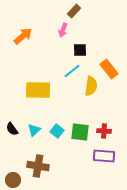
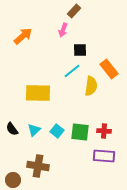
yellow rectangle: moved 3 px down
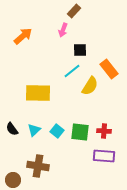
yellow semicircle: moved 1 px left; rotated 24 degrees clockwise
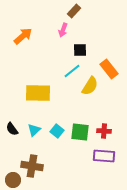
brown cross: moved 6 px left
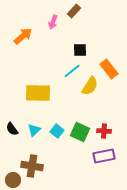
pink arrow: moved 10 px left, 8 px up
green square: rotated 18 degrees clockwise
purple rectangle: rotated 15 degrees counterclockwise
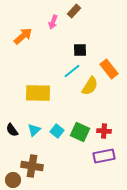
black semicircle: moved 1 px down
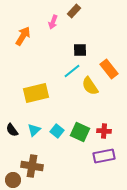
orange arrow: rotated 18 degrees counterclockwise
yellow semicircle: rotated 114 degrees clockwise
yellow rectangle: moved 2 px left; rotated 15 degrees counterclockwise
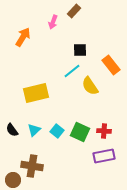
orange arrow: moved 1 px down
orange rectangle: moved 2 px right, 4 px up
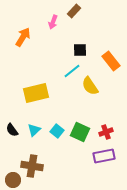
orange rectangle: moved 4 px up
red cross: moved 2 px right, 1 px down; rotated 24 degrees counterclockwise
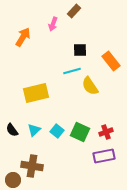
pink arrow: moved 2 px down
cyan line: rotated 24 degrees clockwise
